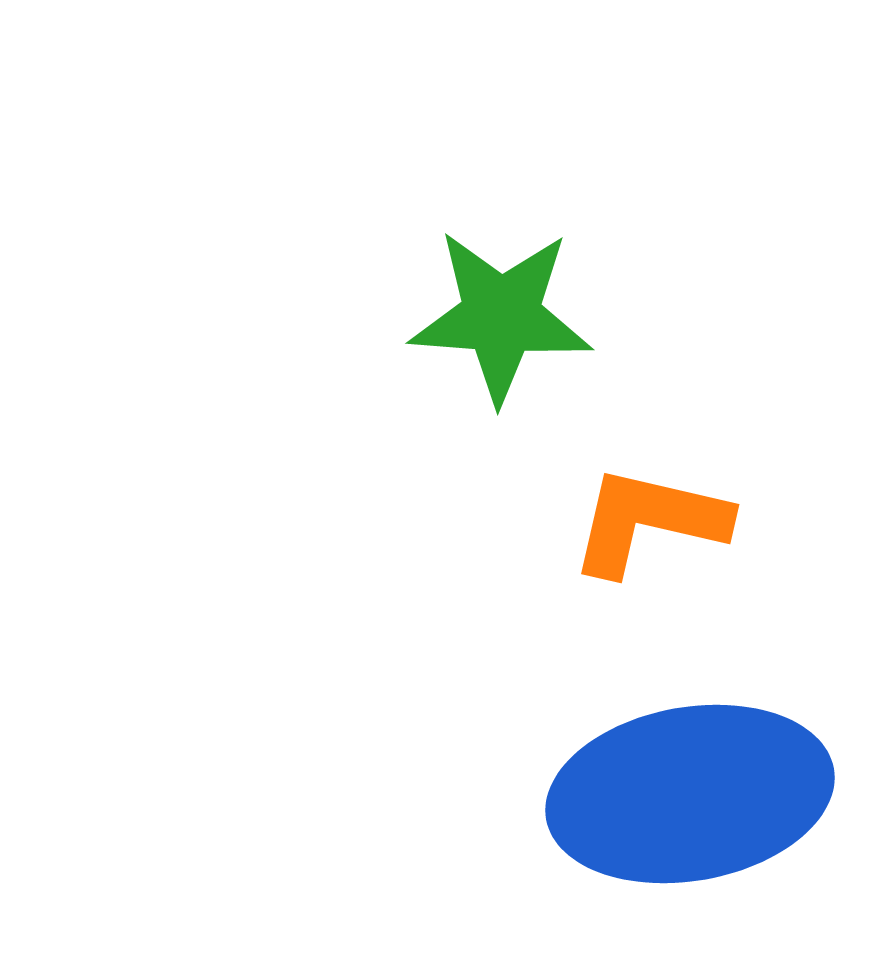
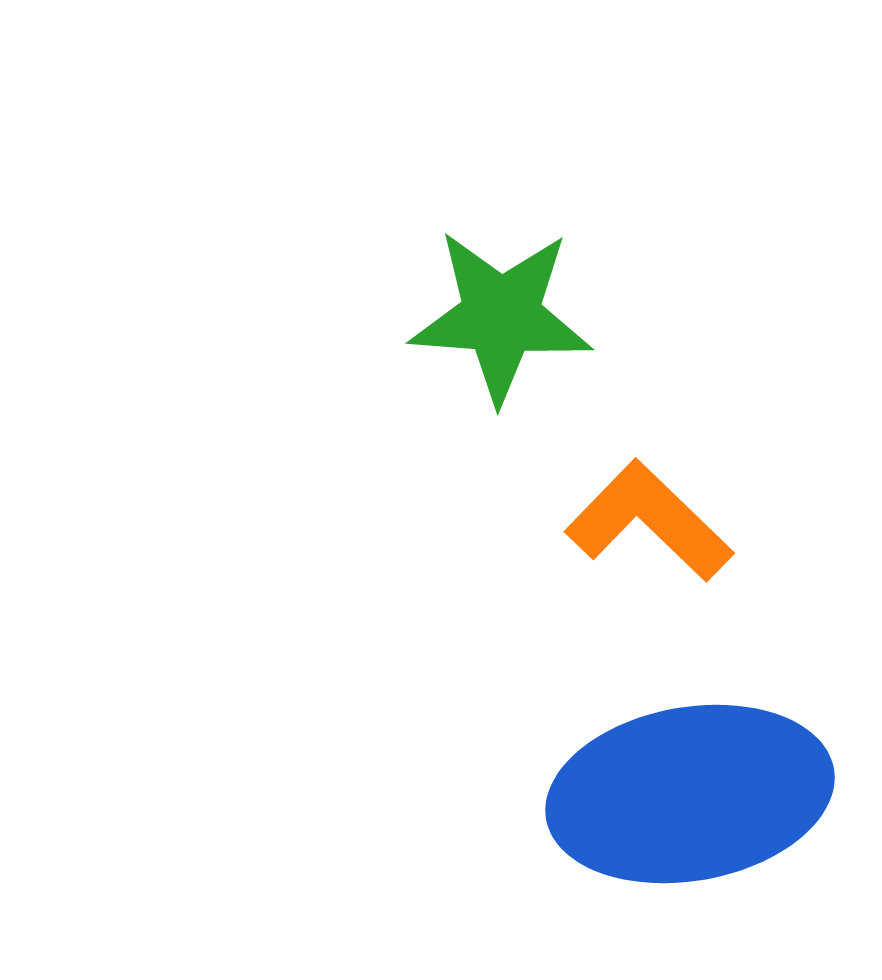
orange L-shape: rotated 31 degrees clockwise
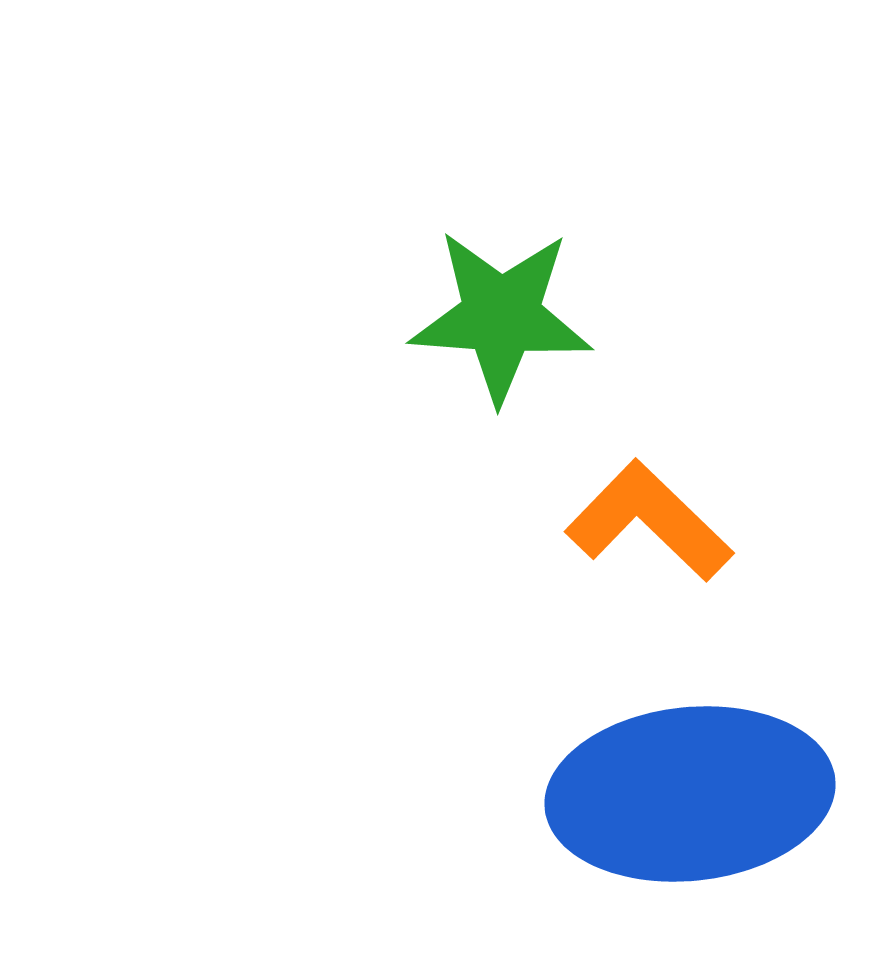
blue ellipse: rotated 4 degrees clockwise
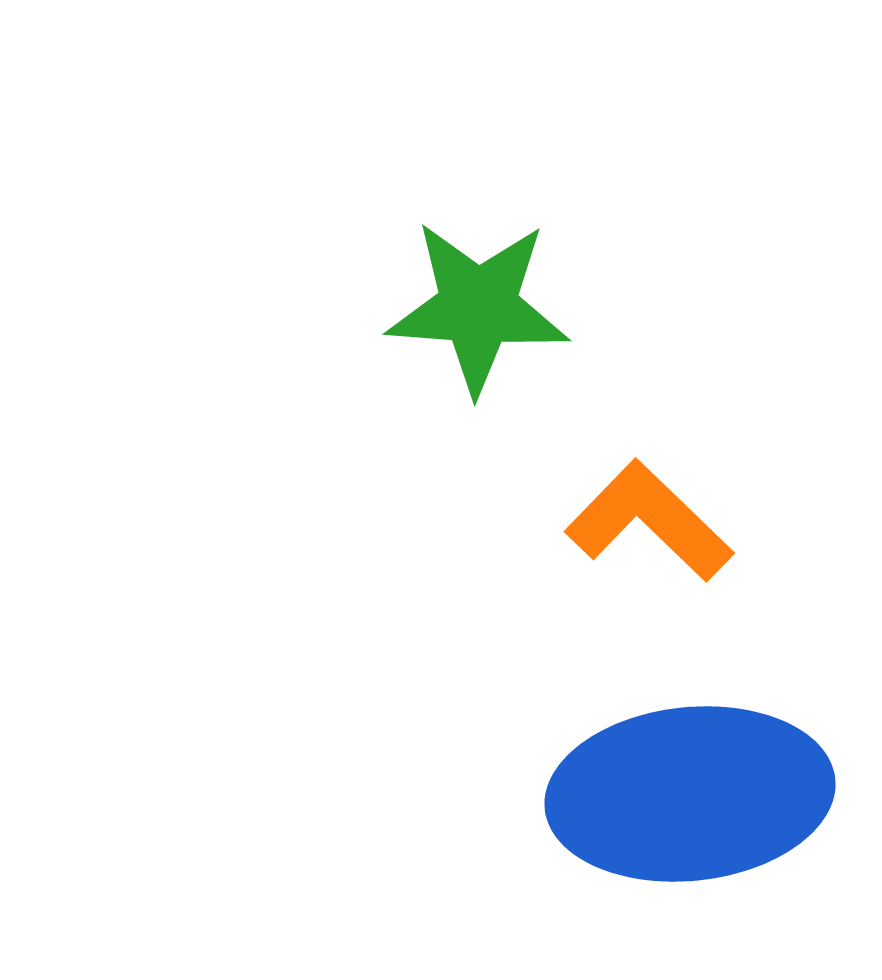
green star: moved 23 px left, 9 px up
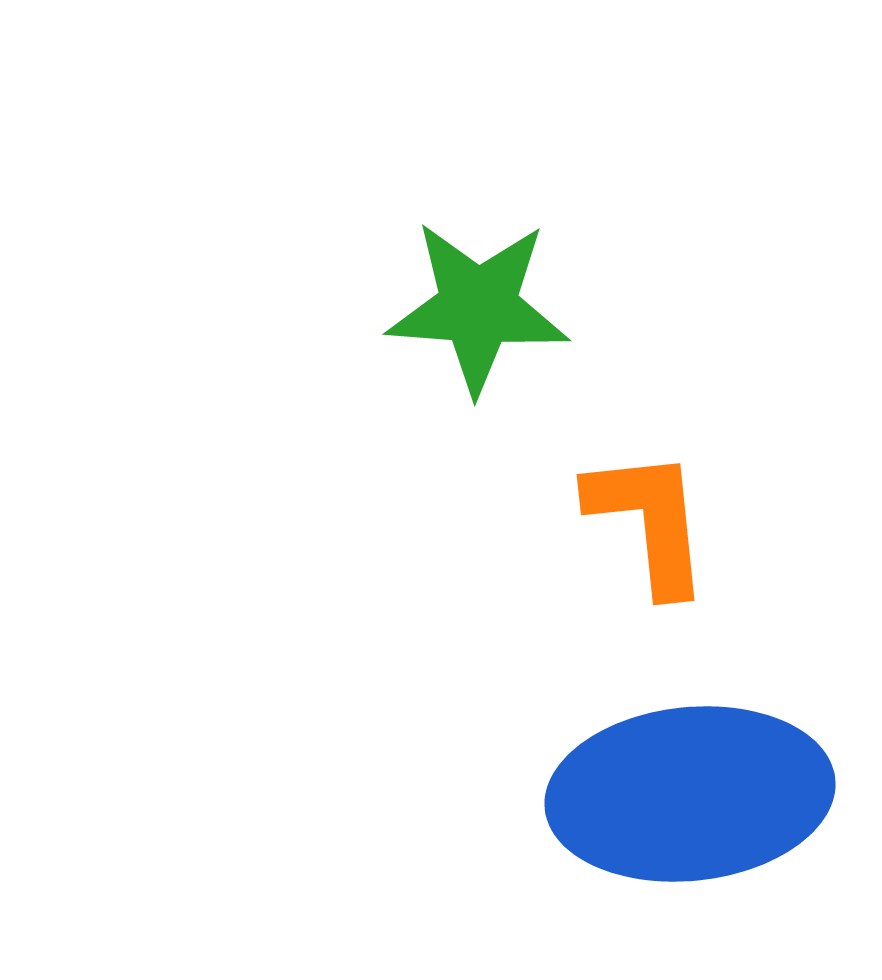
orange L-shape: rotated 40 degrees clockwise
